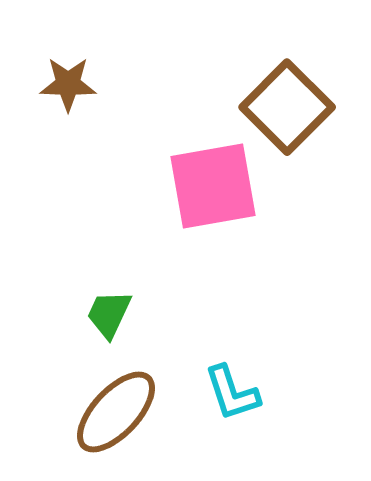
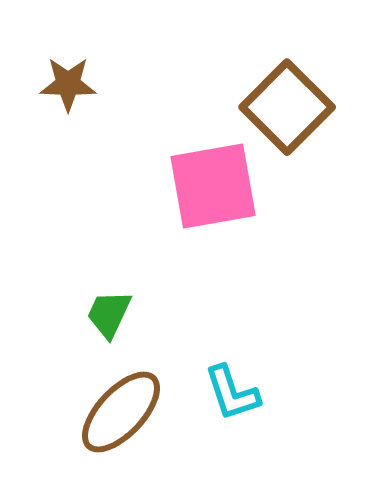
brown ellipse: moved 5 px right
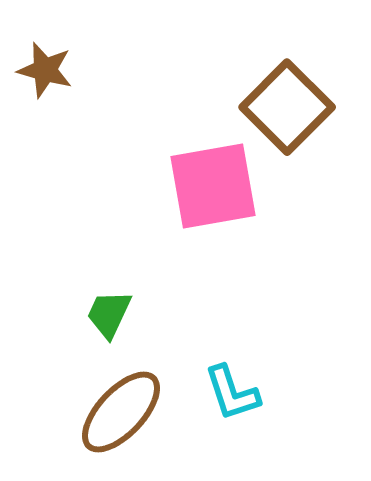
brown star: moved 23 px left, 14 px up; rotated 14 degrees clockwise
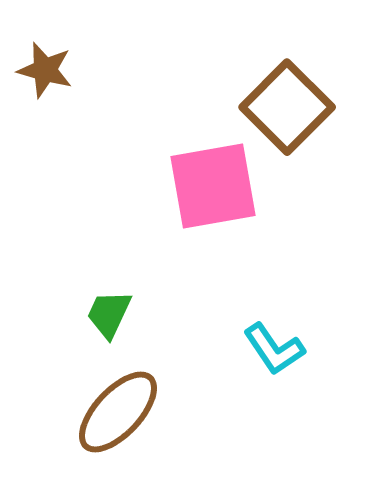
cyan L-shape: moved 42 px right, 44 px up; rotated 16 degrees counterclockwise
brown ellipse: moved 3 px left
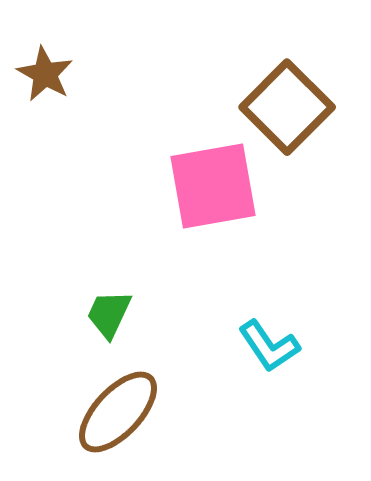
brown star: moved 4 px down; rotated 14 degrees clockwise
cyan L-shape: moved 5 px left, 3 px up
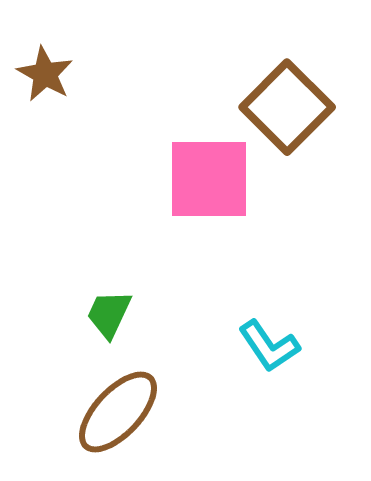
pink square: moved 4 px left, 7 px up; rotated 10 degrees clockwise
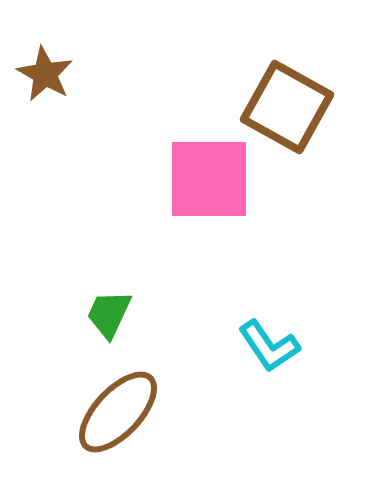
brown square: rotated 16 degrees counterclockwise
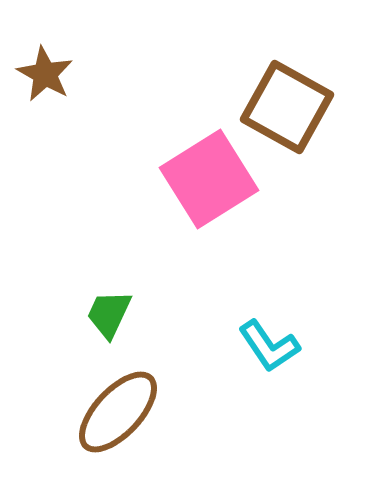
pink square: rotated 32 degrees counterclockwise
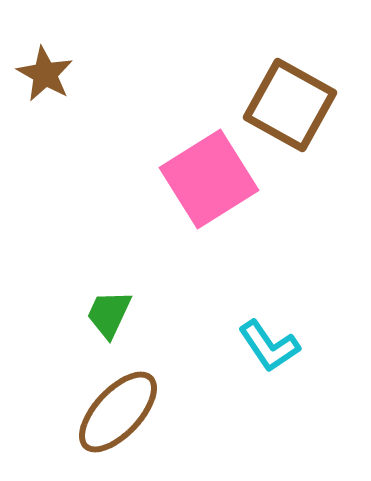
brown square: moved 3 px right, 2 px up
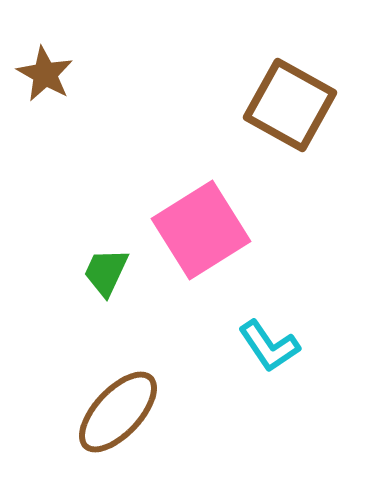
pink square: moved 8 px left, 51 px down
green trapezoid: moved 3 px left, 42 px up
